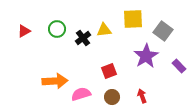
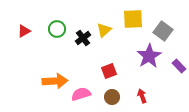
yellow triangle: rotated 35 degrees counterclockwise
purple star: moved 3 px right
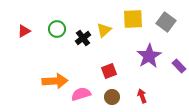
gray square: moved 3 px right, 9 px up
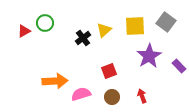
yellow square: moved 2 px right, 7 px down
green circle: moved 12 px left, 6 px up
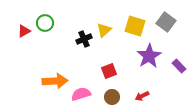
yellow square: rotated 20 degrees clockwise
black cross: moved 1 px right, 1 px down; rotated 14 degrees clockwise
red arrow: rotated 96 degrees counterclockwise
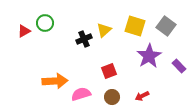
gray square: moved 4 px down
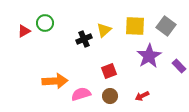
yellow square: rotated 15 degrees counterclockwise
brown circle: moved 2 px left, 1 px up
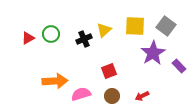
green circle: moved 6 px right, 11 px down
red triangle: moved 4 px right, 7 px down
purple star: moved 4 px right, 3 px up
brown circle: moved 2 px right
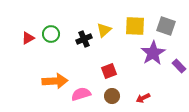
gray square: rotated 18 degrees counterclockwise
red arrow: moved 1 px right, 2 px down
